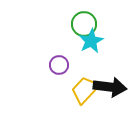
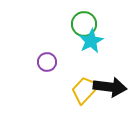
purple circle: moved 12 px left, 3 px up
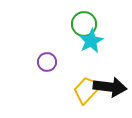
yellow trapezoid: moved 2 px right
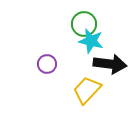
cyan star: rotated 30 degrees counterclockwise
purple circle: moved 2 px down
black arrow: moved 23 px up
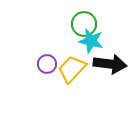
yellow trapezoid: moved 15 px left, 21 px up
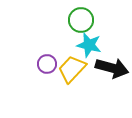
green circle: moved 3 px left, 4 px up
cyan star: moved 2 px left, 4 px down
black arrow: moved 2 px right, 4 px down; rotated 8 degrees clockwise
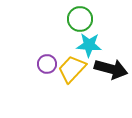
green circle: moved 1 px left, 1 px up
cyan star: rotated 10 degrees counterclockwise
black arrow: moved 1 px left, 1 px down
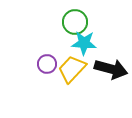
green circle: moved 5 px left, 3 px down
cyan star: moved 5 px left, 2 px up
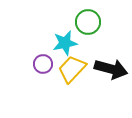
green circle: moved 13 px right
cyan star: moved 19 px left; rotated 15 degrees counterclockwise
purple circle: moved 4 px left
